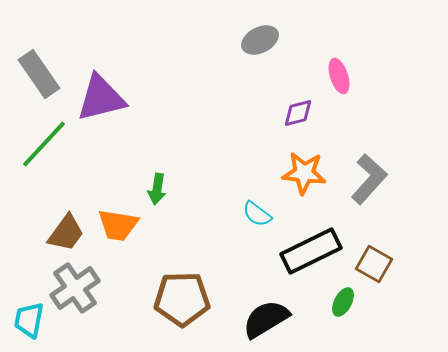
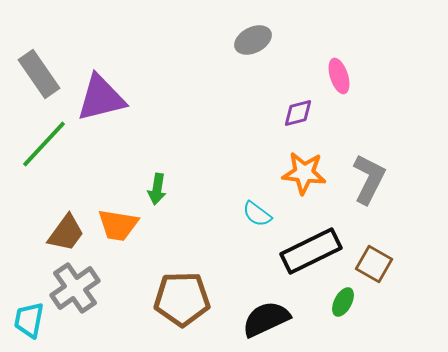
gray ellipse: moved 7 px left
gray L-shape: rotated 15 degrees counterclockwise
black semicircle: rotated 6 degrees clockwise
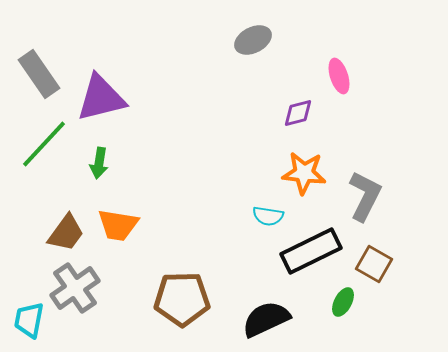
gray L-shape: moved 4 px left, 17 px down
green arrow: moved 58 px left, 26 px up
cyan semicircle: moved 11 px right, 2 px down; rotated 28 degrees counterclockwise
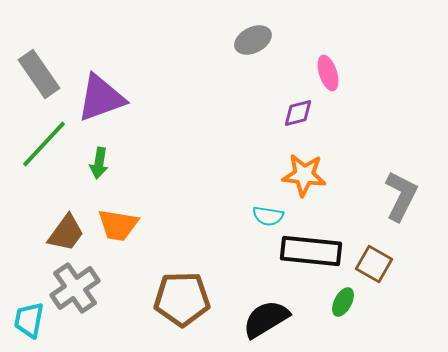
pink ellipse: moved 11 px left, 3 px up
purple triangle: rotated 6 degrees counterclockwise
orange star: moved 2 px down
gray L-shape: moved 36 px right
black rectangle: rotated 32 degrees clockwise
black semicircle: rotated 6 degrees counterclockwise
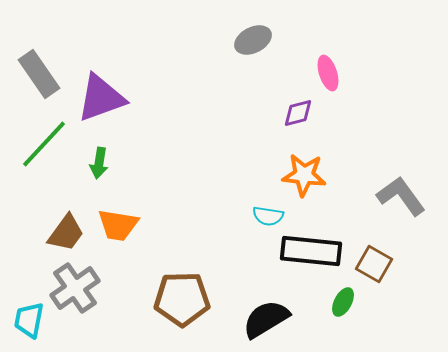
gray L-shape: rotated 63 degrees counterclockwise
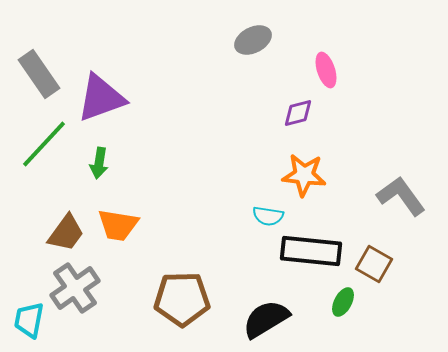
pink ellipse: moved 2 px left, 3 px up
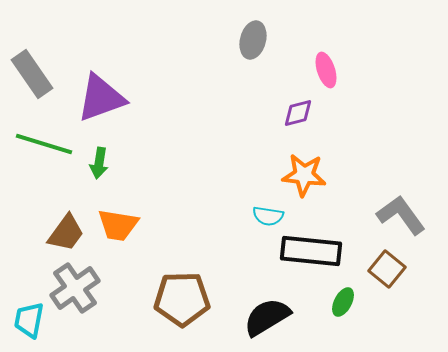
gray ellipse: rotated 48 degrees counterclockwise
gray rectangle: moved 7 px left
green line: rotated 64 degrees clockwise
gray L-shape: moved 19 px down
brown square: moved 13 px right, 5 px down; rotated 9 degrees clockwise
black semicircle: moved 1 px right, 2 px up
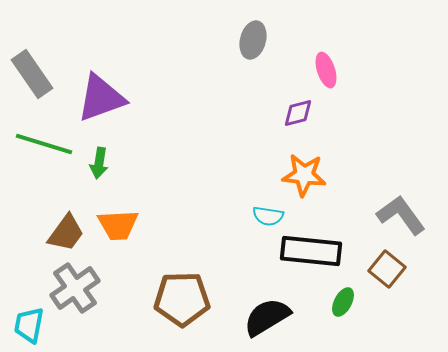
orange trapezoid: rotated 12 degrees counterclockwise
cyan trapezoid: moved 5 px down
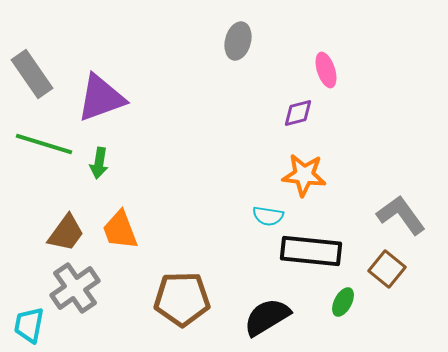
gray ellipse: moved 15 px left, 1 px down
orange trapezoid: moved 2 px right, 5 px down; rotated 72 degrees clockwise
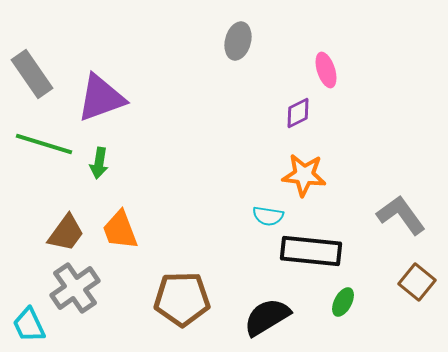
purple diamond: rotated 12 degrees counterclockwise
brown square: moved 30 px right, 13 px down
cyan trapezoid: rotated 36 degrees counterclockwise
